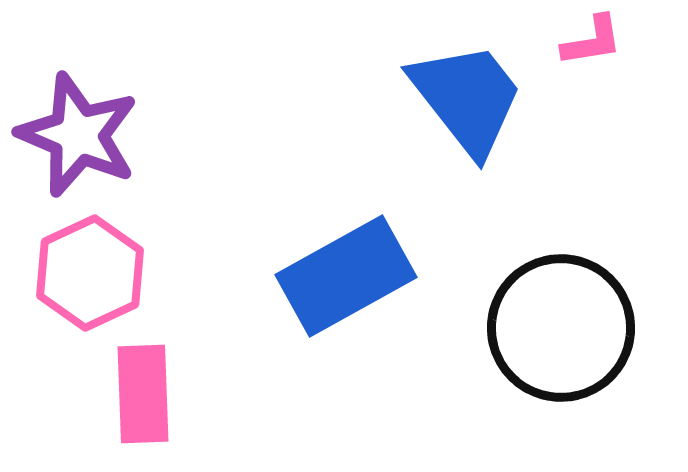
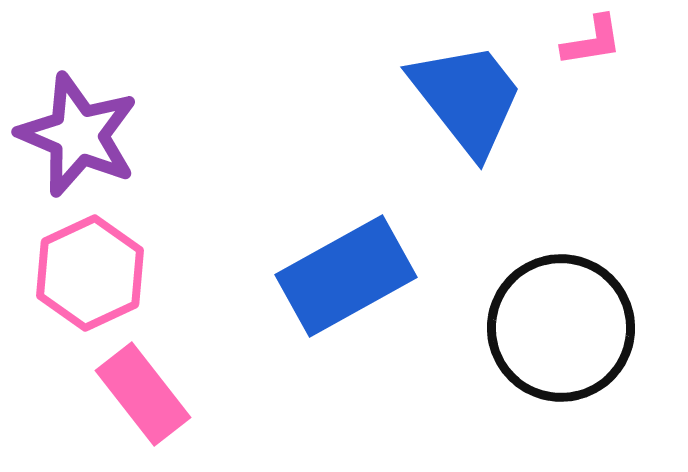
pink rectangle: rotated 36 degrees counterclockwise
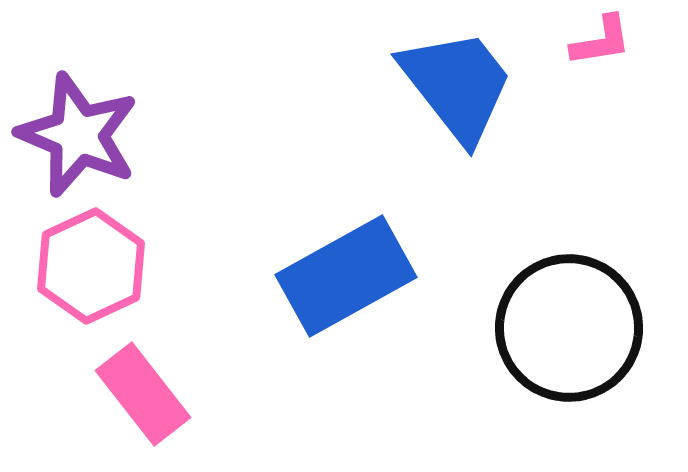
pink L-shape: moved 9 px right
blue trapezoid: moved 10 px left, 13 px up
pink hexagon: moved 1 px right, 7 px up
black circle: moved 8 px right
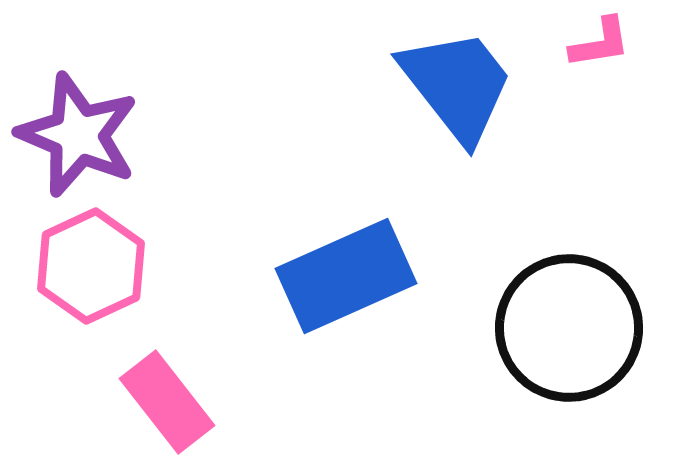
pink L-shape: moved 1 px left, 2 px down
blue rectangle: rotated 5 degrees clockwise
pink rectangle: moved 24 px right, 8 px down
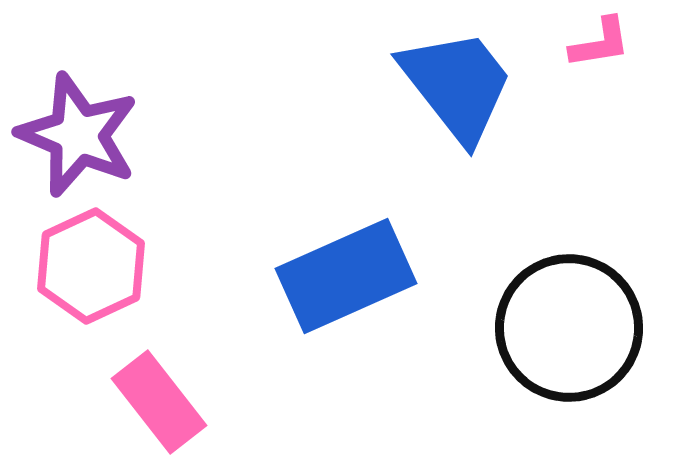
pink rectangle: moved 8 px left
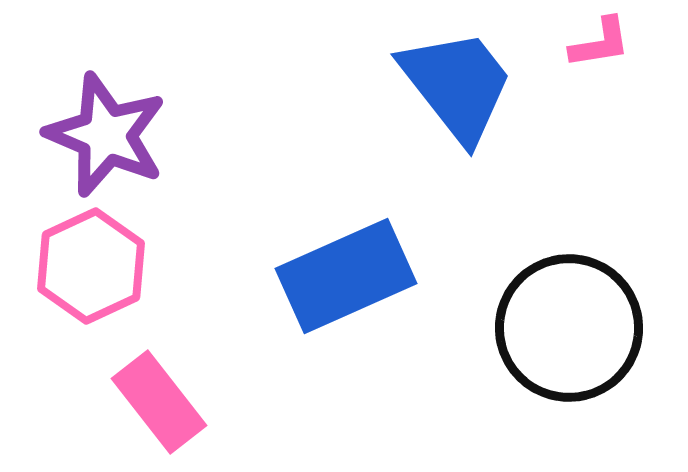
purple star: moved 28 px right
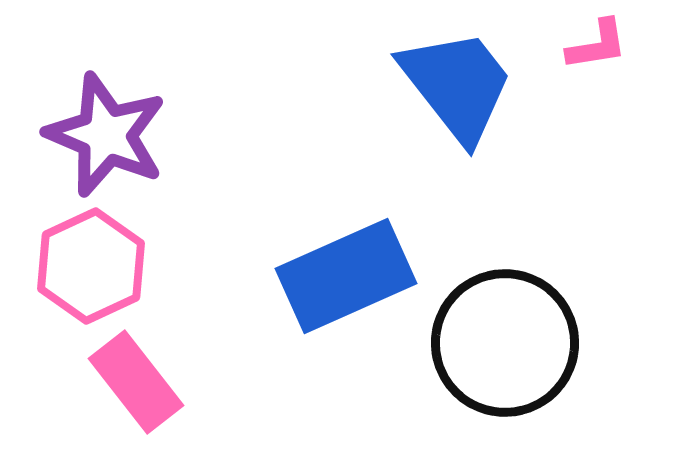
pink L-shape: moved 3 px left, 2 px down
black circle: moved 64 px left, 15 px down
pink rectangle: moved 23 px left, 20 px up
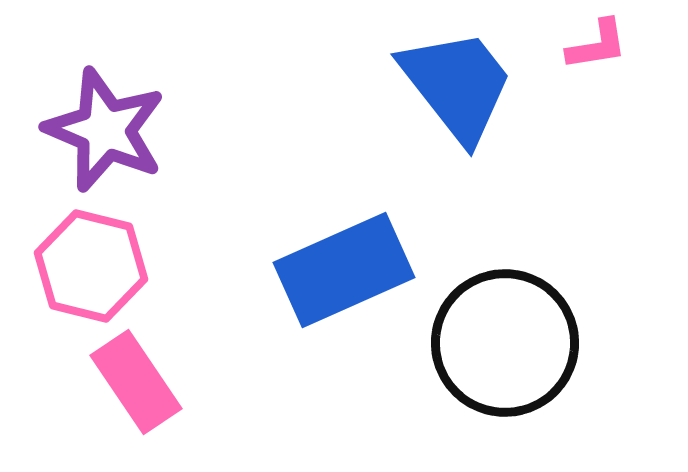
purple star: moved 1 px left, 5 px up
pink hexagon: rotated 21 degrees counterclockwise
blue rectangle: moved 2 px left, 6 px up
pink rectangle: rotated 4 degrees clockwise
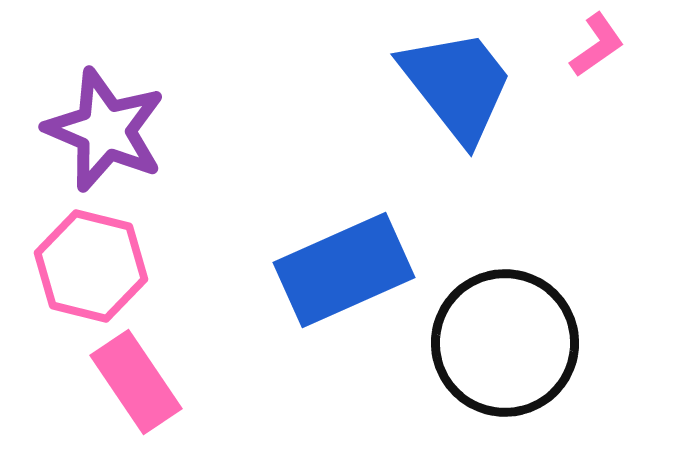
pink L-shape: rotated 26 degrees counterclockwise
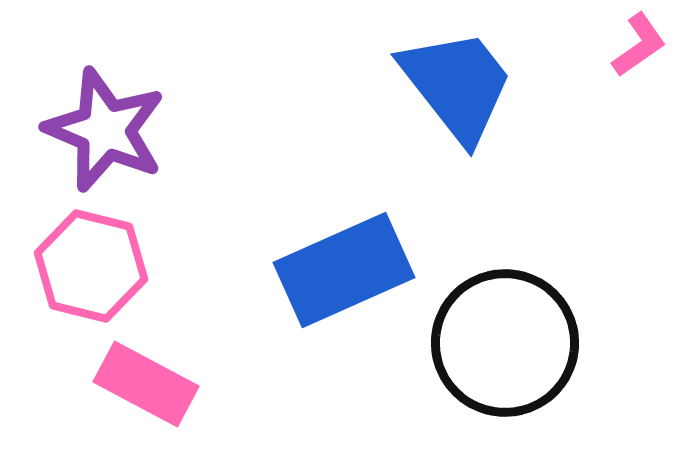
pink L-shape: moved 42 px right
pink rectangle: moved 10 px right, 2 px down; rotated 28 degrees counterclockwise
